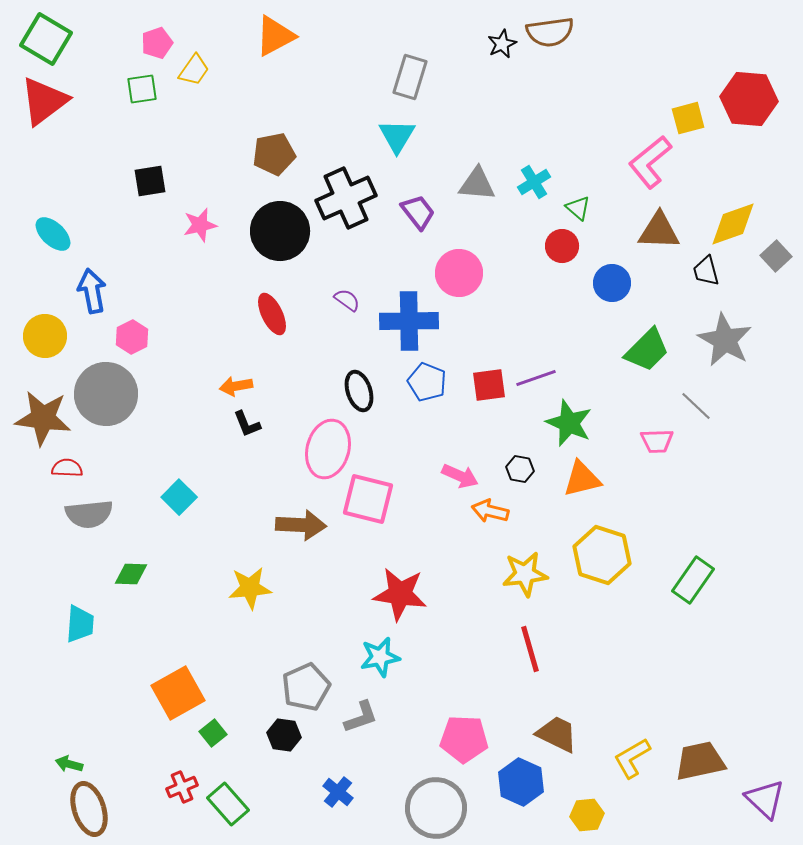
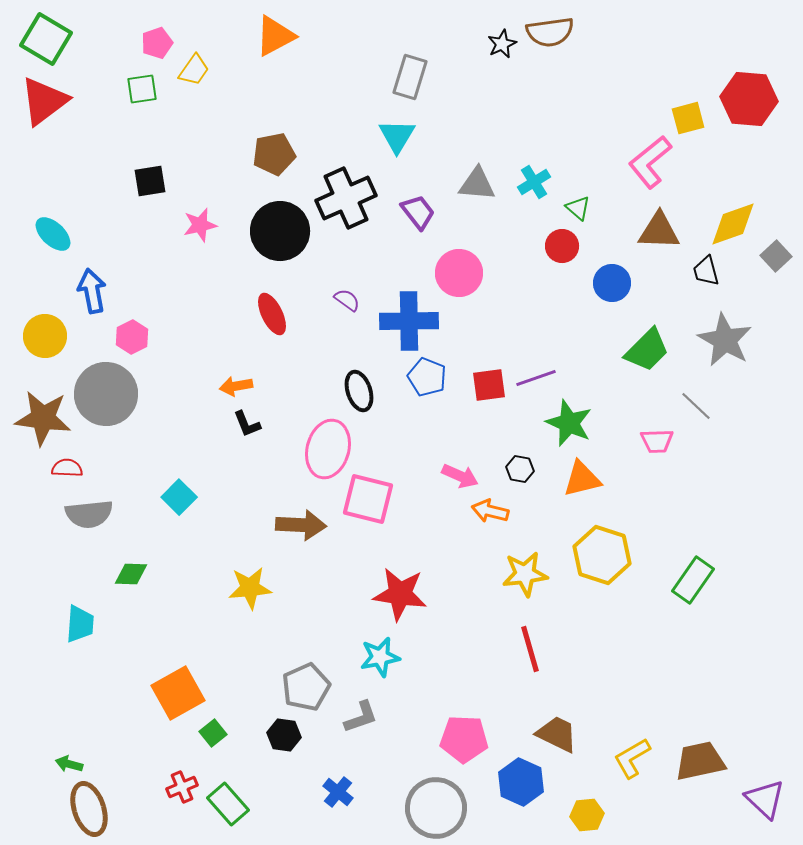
blue pentagon at (427, 382): moved 5 px up
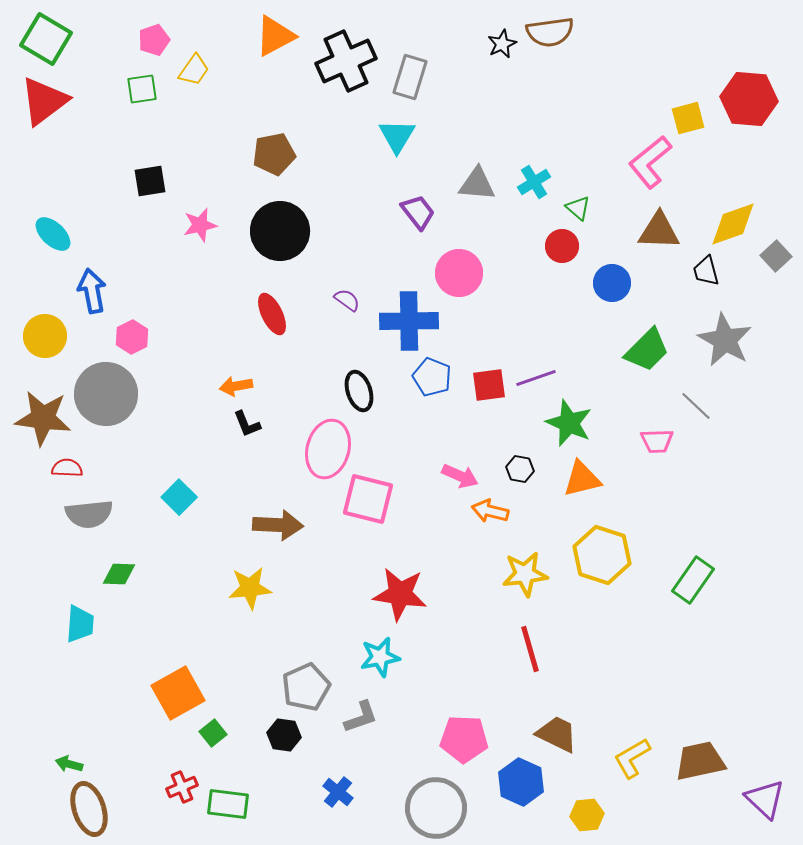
pink pentagon at (157, 43): moved 3 px left, 3 px up
black cross at (346, 198): moved 137 px up
blue pentagon at (427, 377): moved 5 px right
brown arrow at (301, 525): moved 23 px left
green diamond at (131, 574): moved 12 px left
green rectangle at (228, 804): rotated 42 degrees counterclockwise
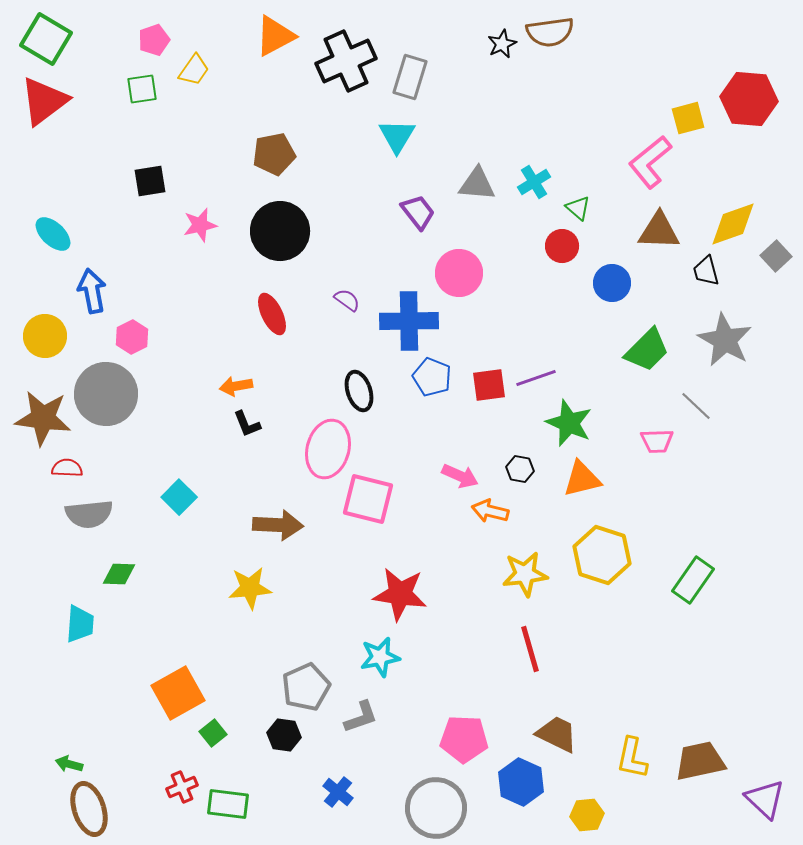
yellow L-shape at (632, 758): rotated 48 degrees counterclockwise
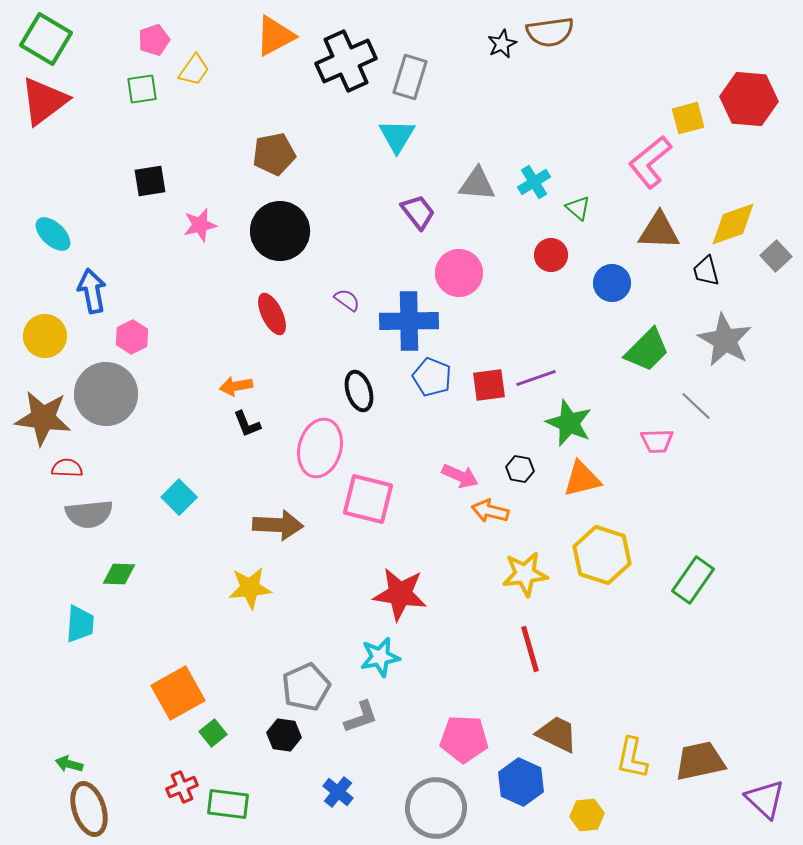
red circle at (562, 246): moved 11 px left, 9 px down
pink ellipse at (328, 449): moved 8 px left, 1 px up
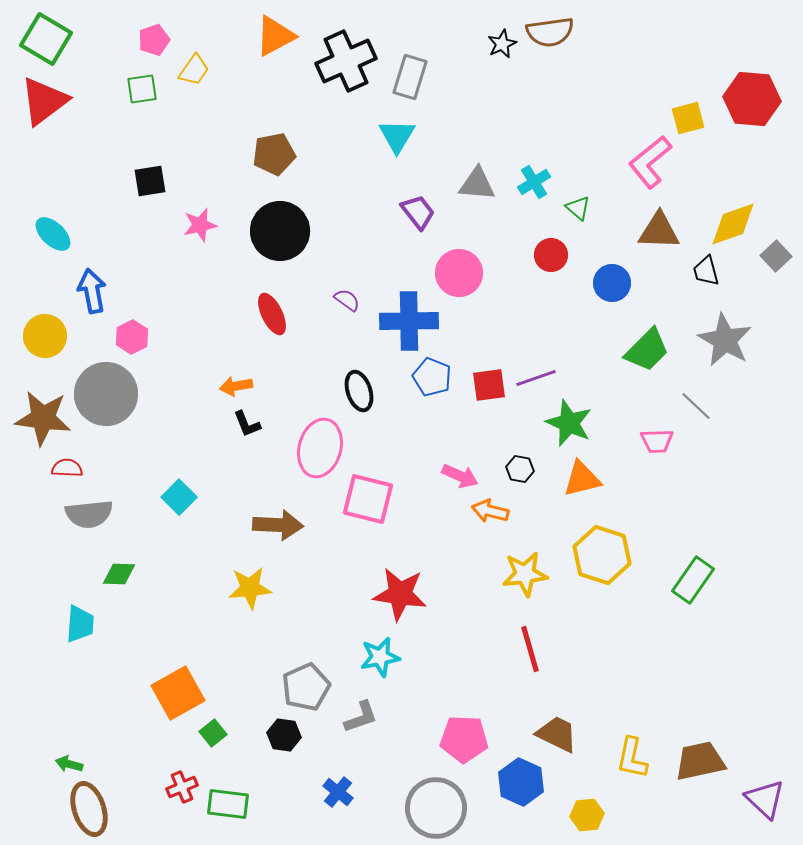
red hexagon at (749, 99): moved 3 px right
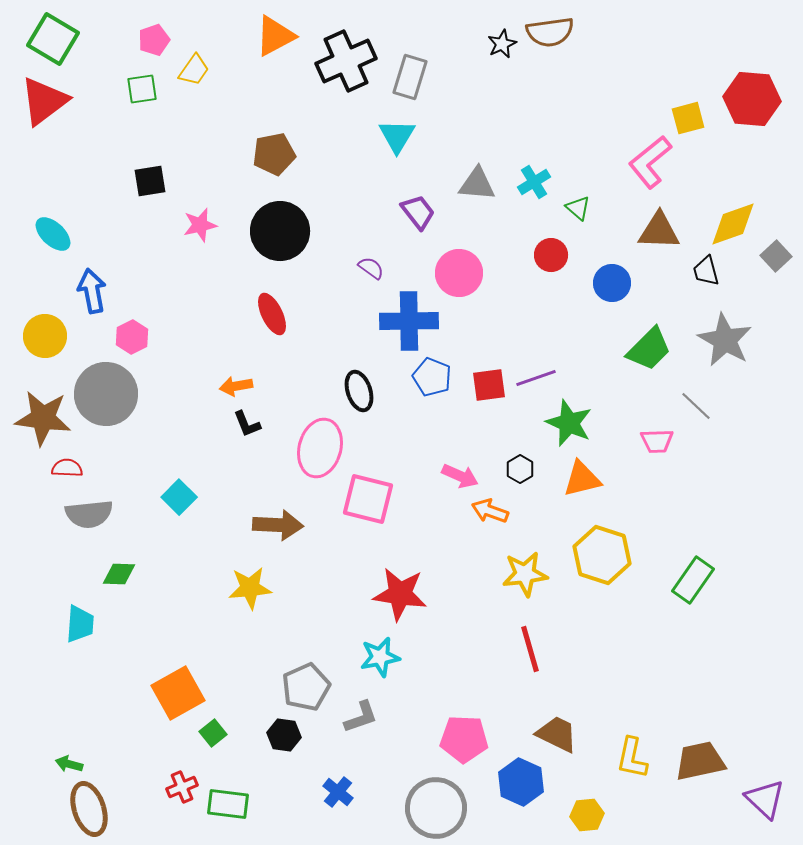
green square at (46, 39): moved 7 px right
purple semicircle at (347, 300): moved 24 px right, 32 px up
green trapezoid at (647, 350): moved 2 px right, 1 px up
black hexagon at (520, 469): rotated 20 degrees clockwise
orange arrow at (490, 511): rotated 6 degrees clockwise
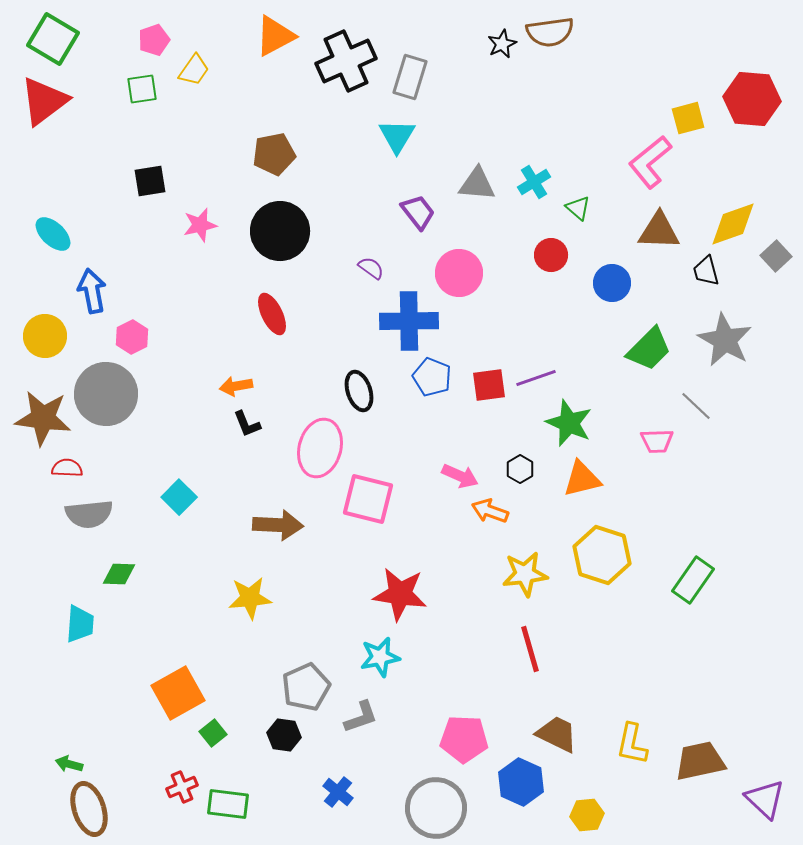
yellow star at (250, 588): moved 10 px down
yellow L-shape at (632, 758): moved 14 px up
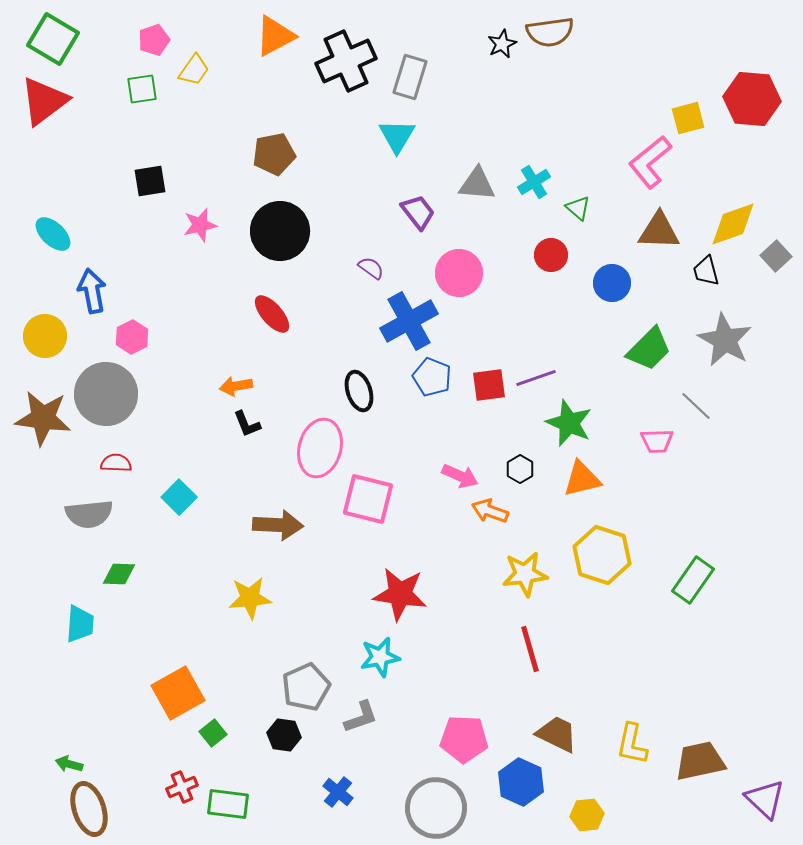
red ellipse at (272, 314): rotated 15 degrees counterclockwise
blue cross at (409, 321): rotated 28 degrees counterclockwise
red semicircle at (67, 468): moved 49 px right, 5 px up
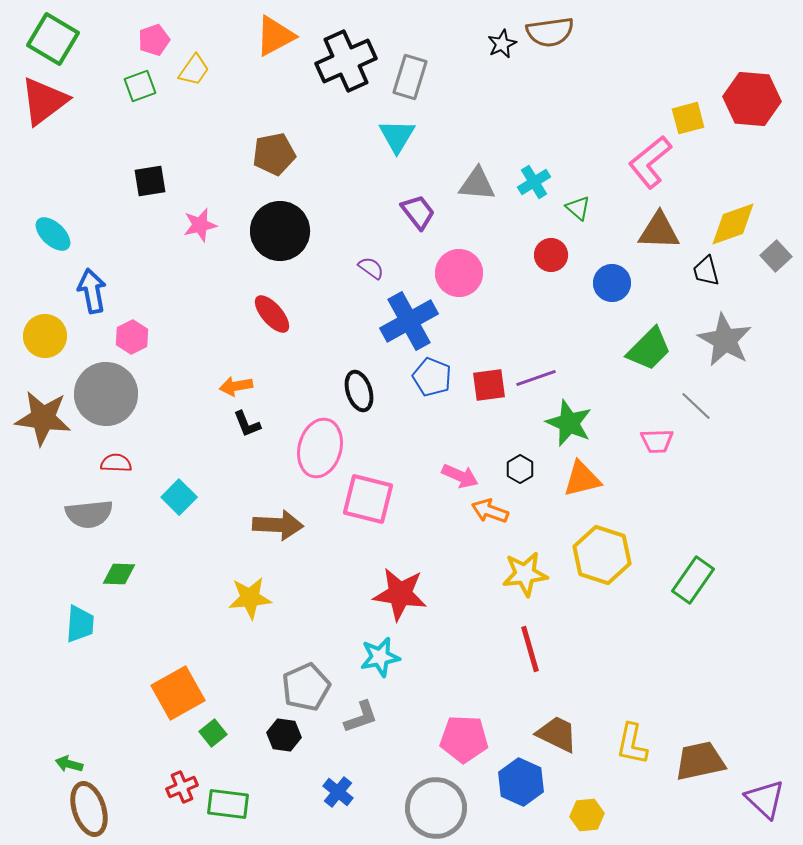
green square at (142, 89): moved 2 px left, 3 px up; rotated 12 degrees counterclockwise
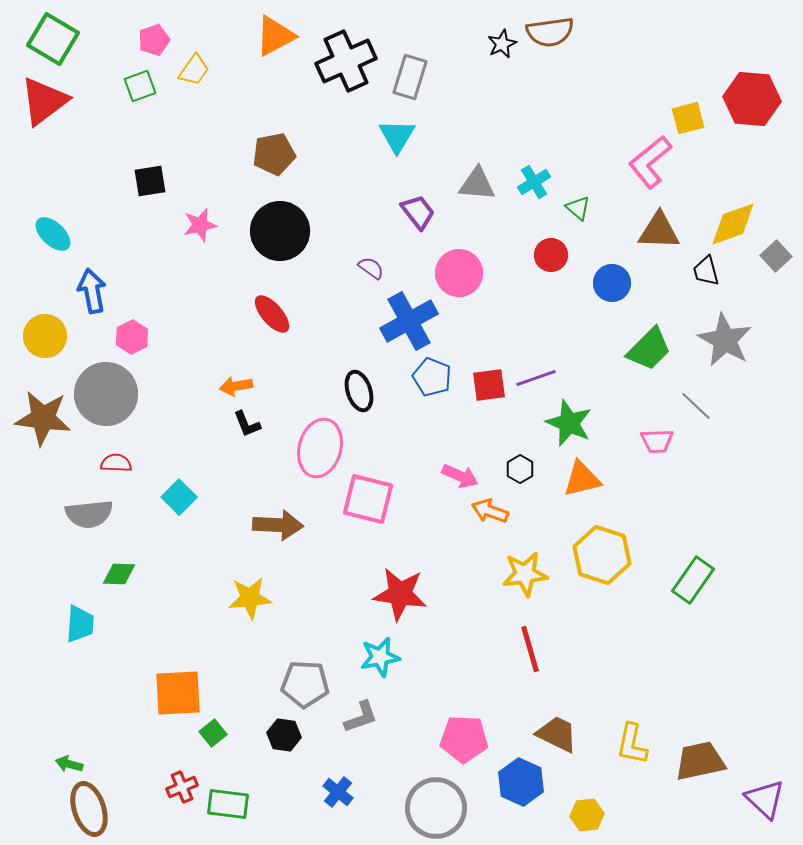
gray pentagon at (306, 687): moved 1 px left, 3 px up; rotated 27 degrees clockwise
orange square at (178, 693): rotated 26 degrees clockwise
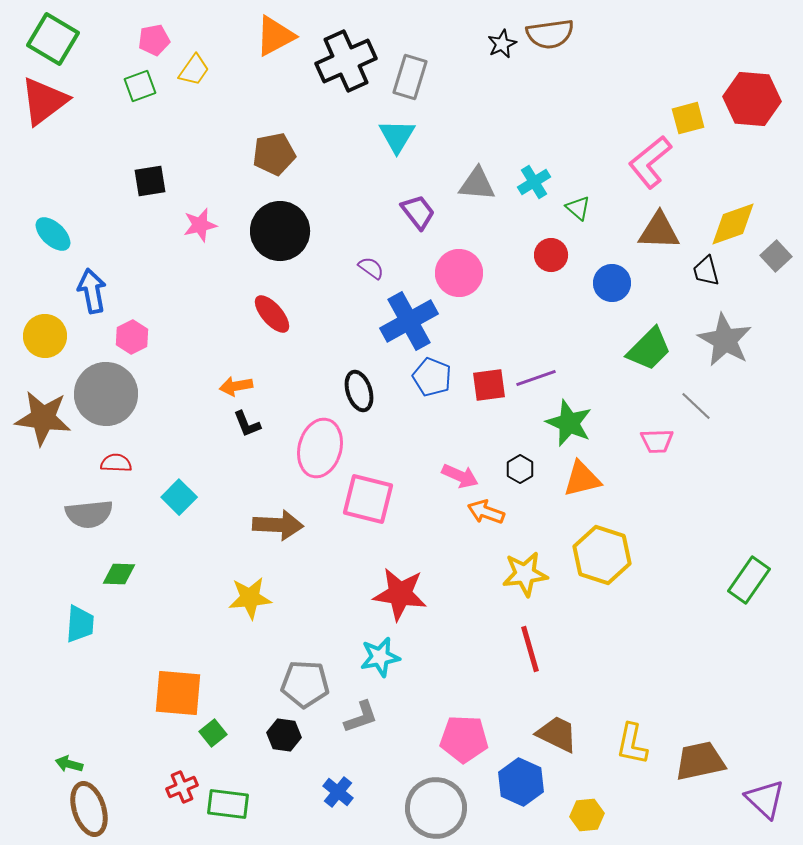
brown semicircle at (550, 32): moved 2 px down
pink pentagon at (154, 40): rotated 8 degrees clockwise
orange arrow at (490, 511): moved 4 px left, 1 px down
green rectangle at (693, 580): moved 56 px right
orange square at (178, 693): rotated 8 degrees clockwise
